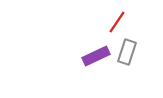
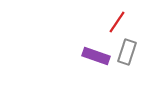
purple rectangle: rotated 44 degrees clockwise
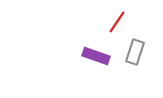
gray rectangle: moved 8 px right
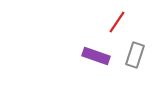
gray rectangle: moved 3 px down
